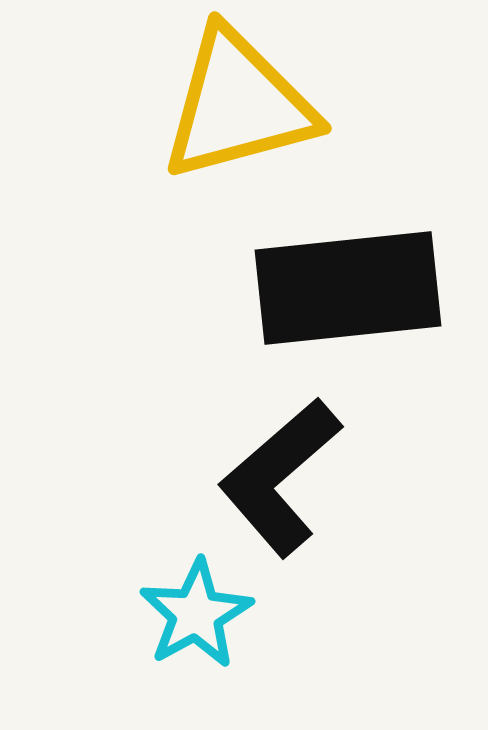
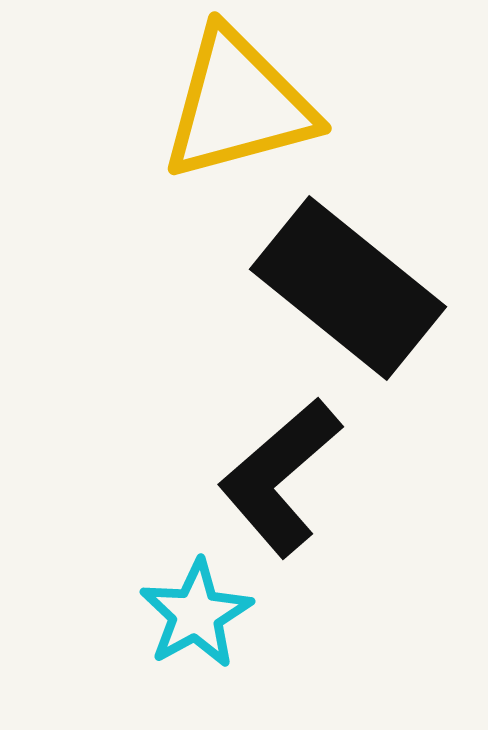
black rectangle: rotated 45 degrees clockwise
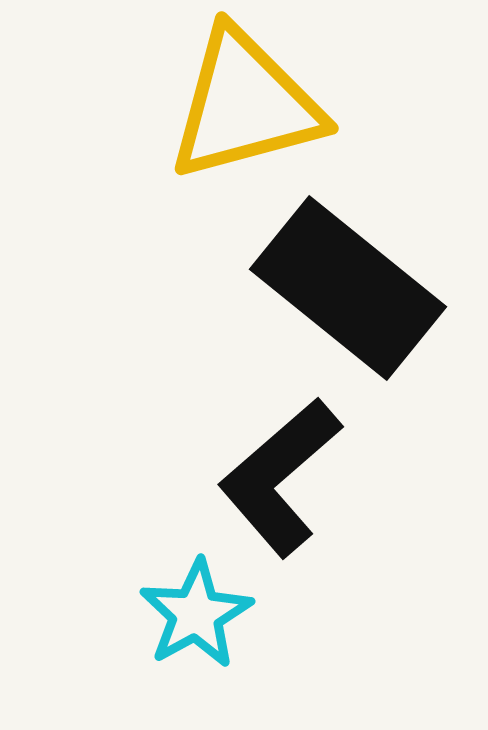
yellow triangle: moved 7 px right
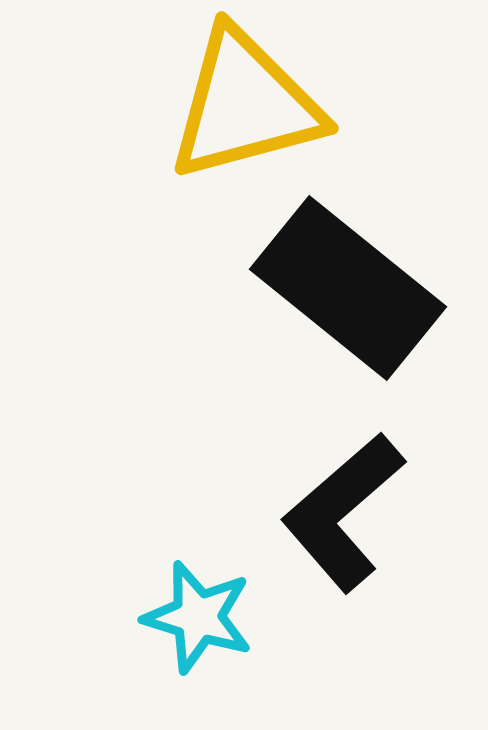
black L-shape: moved 63 px right, 35 px down
cyan star: moved 2 px right, 3 px down; rotated 26 degrees counterclockwise
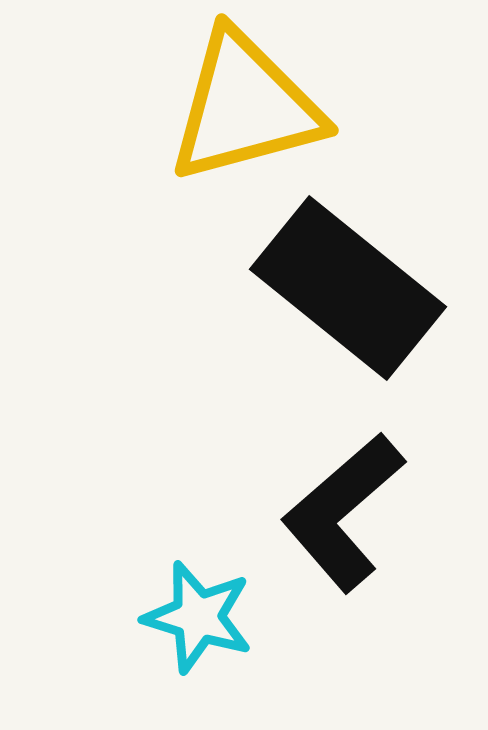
yellow triangle: moved 2 px down
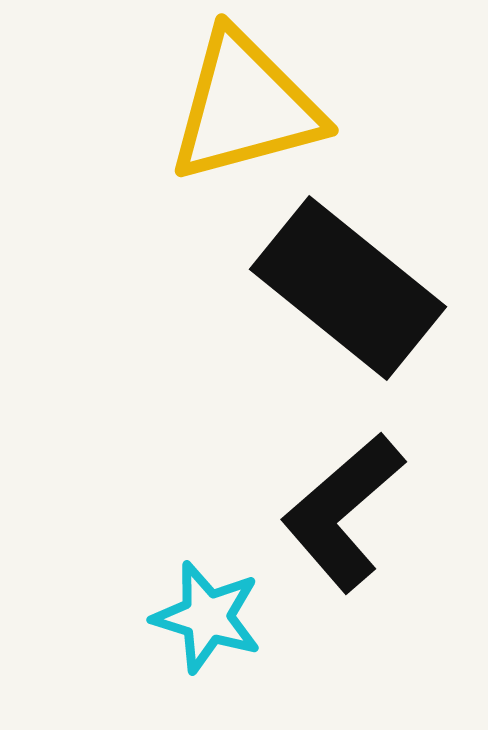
cyan star: moved 9 px right
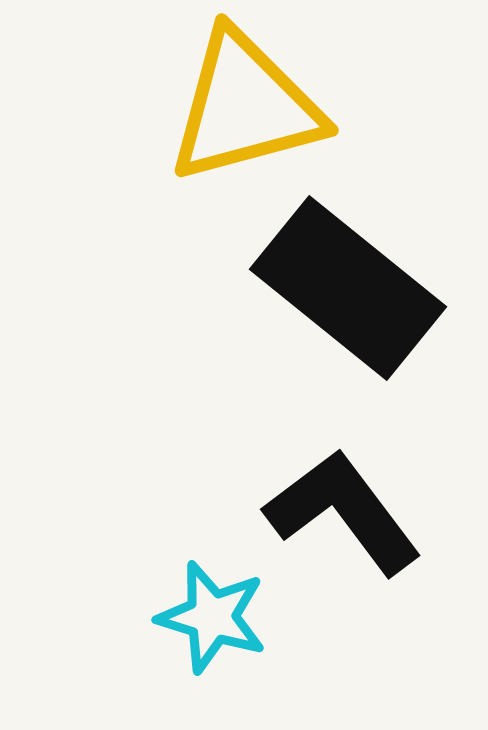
black L-shape: rotated 94 degrees clockwise
cyan star: moved 5 px right
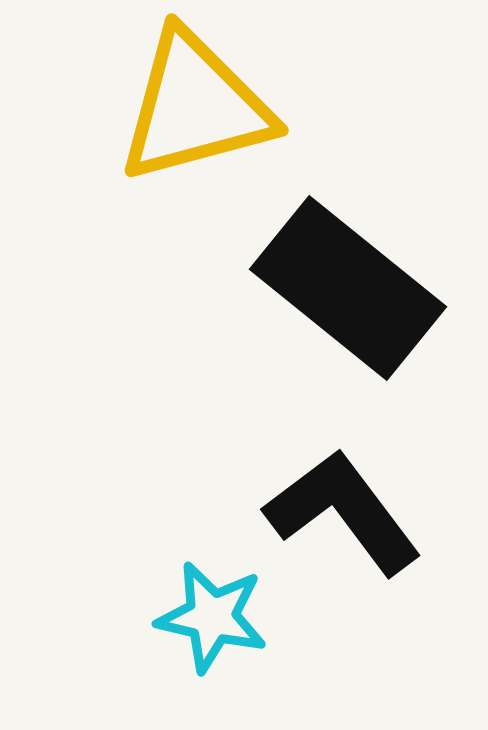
yellow triangle: moved 50 px left
cyan star: rotated 4 degrees counterclockwise
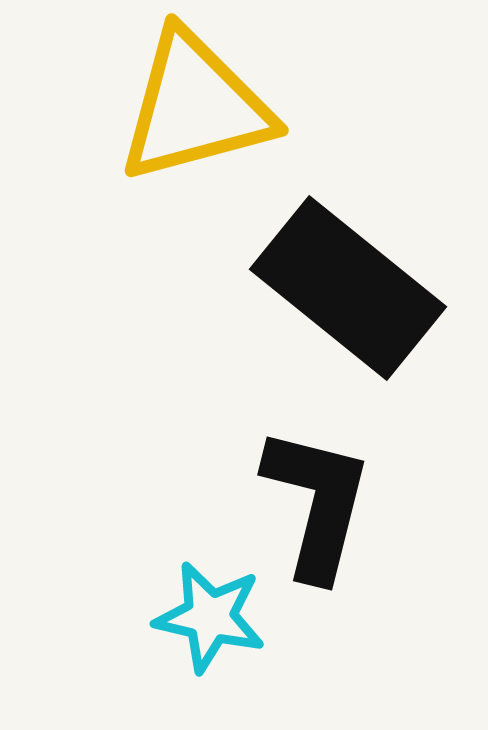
black L-shape: moved 26 px left, 9 px up; rotated 51 degrees clockwise
cyan star: moved 2 px left
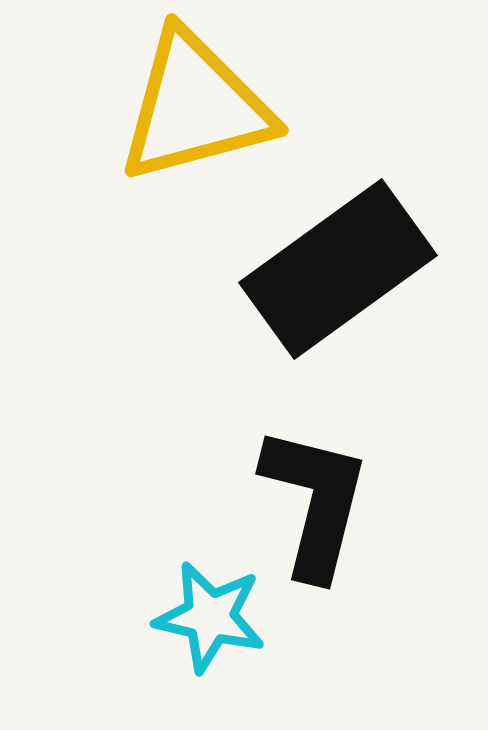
black rectangle: moved 10 px left, 19 px up; rotated 75 degrees counterclockwise
black L-shape: moved 2 px left, 1 px up
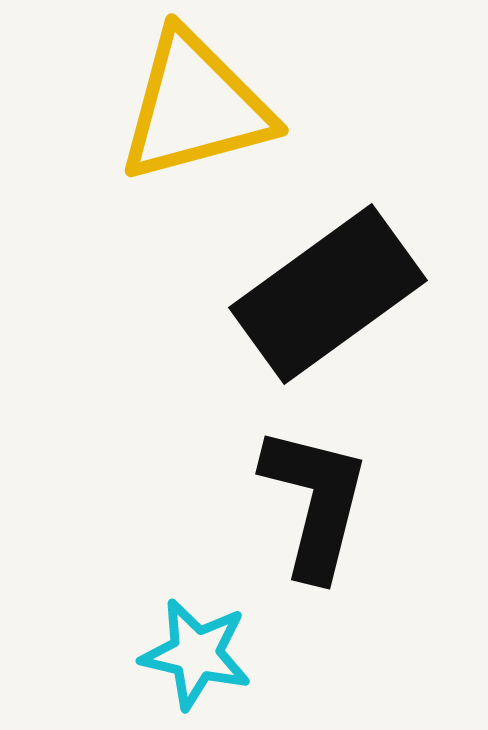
black rectangle: moved 10 px left, 25 px down
cyan star: moved 14 px left, 37 px down
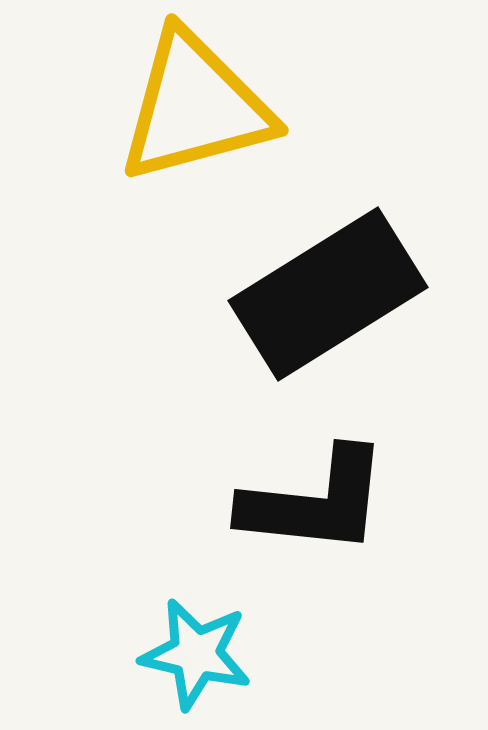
black rectangle: rotated 4 degrees clockwise
black L-shape: rotated 82 degrees clockwise
